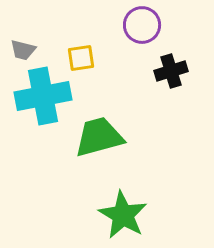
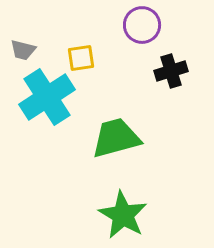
cyan cross: moved 4 px right, 1 px down; rotated 22 degrees counterclockwise
green trapezoid: moved 17 px right, 1 px down
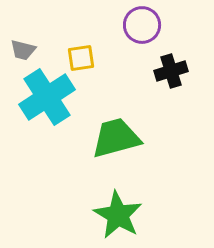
green star: moved 5 px left
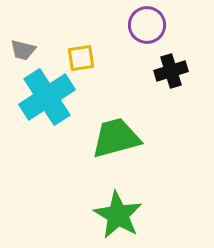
purple circle: moved 5 px right
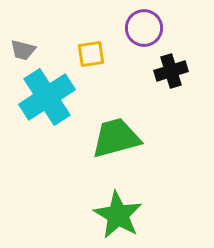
purple circle: moved 3 px left, 3 px down
yellow square: moved 10 px right, 4 px up
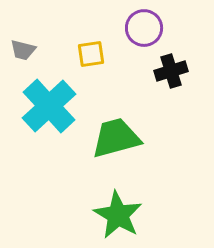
cyan cross: moved 2 px right, 9 px down; rotated 10 degrees counterclockwise
